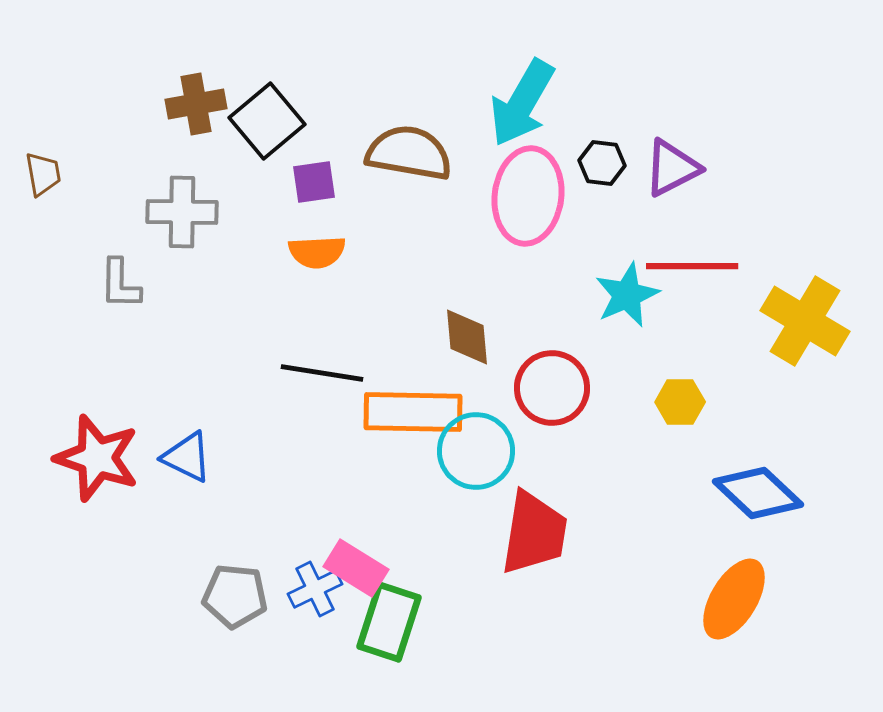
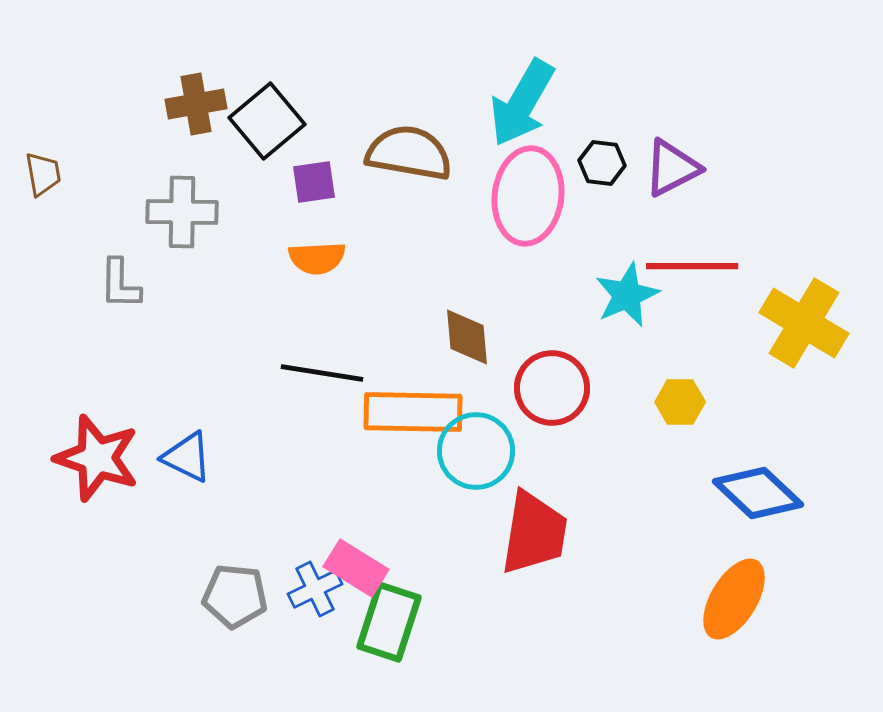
orange semicircle: moved 6 px down
yellow cross: moved 1 px left, 2 px down
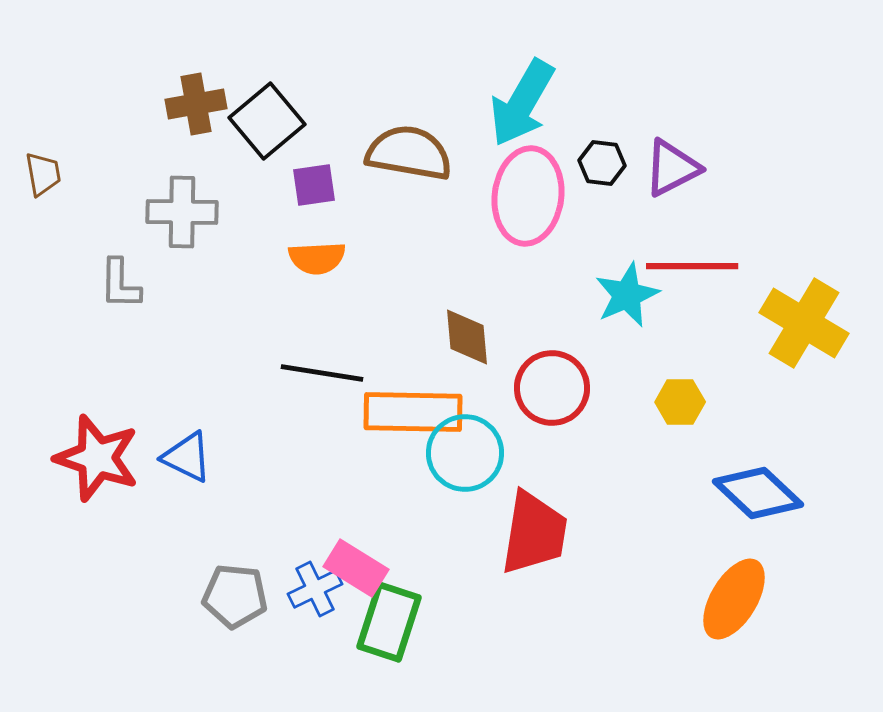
purple square: moved 3 px down
cyan circle: moved 11 px left, 2 px down
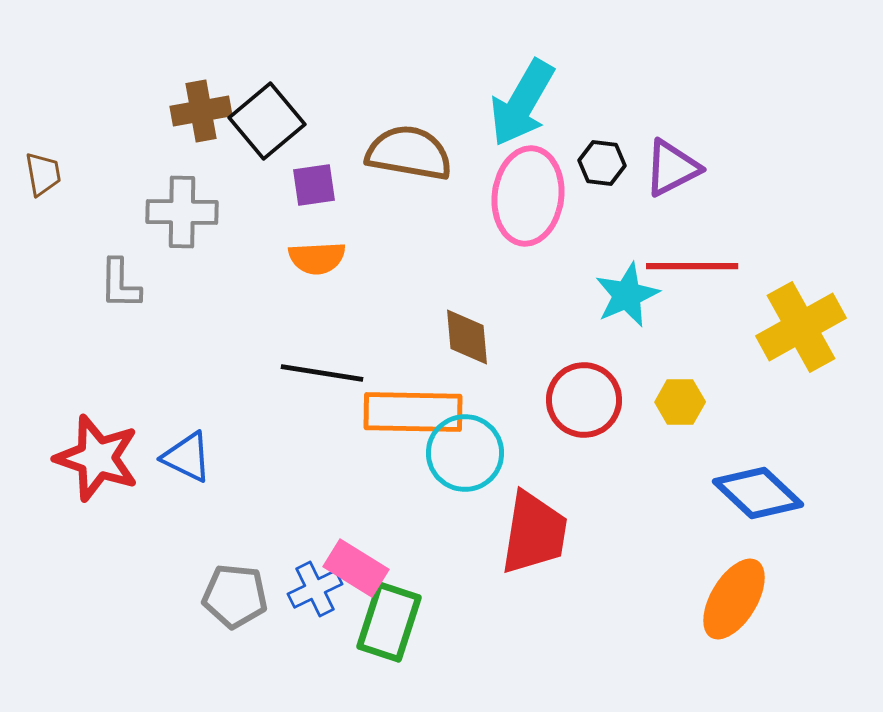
brown cross: moved 5 px right, 7 px down
yellow cross: moved 3 px left, 4 px down; rotated 30 degrees clockwise
red circle: moved 32 px right, 12 px down
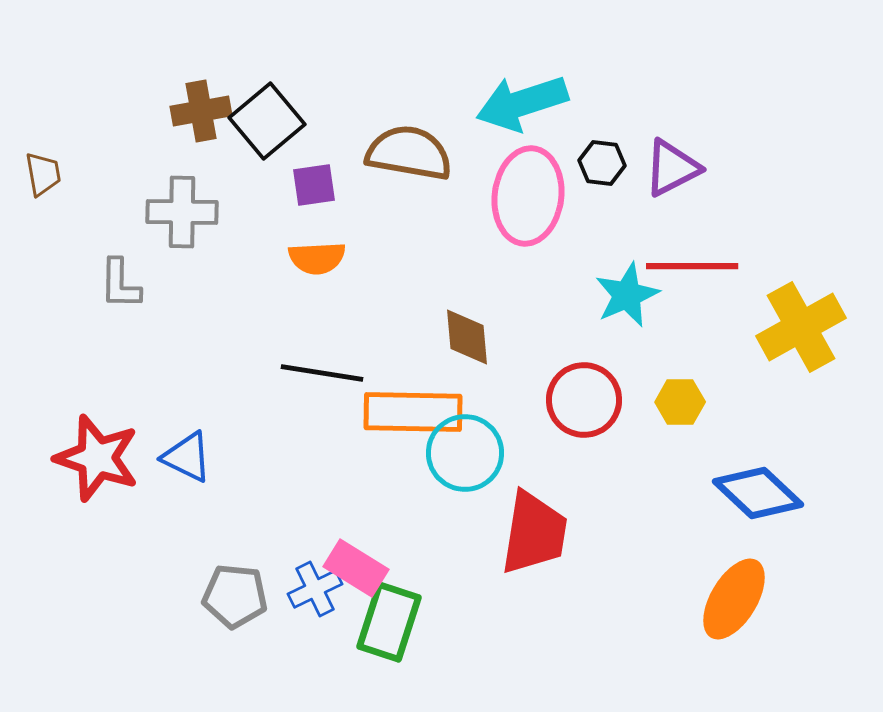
cyan arrow: rotated 42 degrees clockwise
